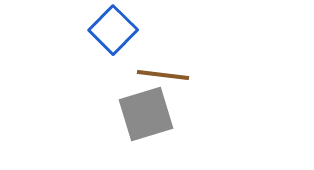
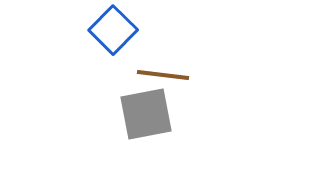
gray square: rotated 6 degrees clockwise
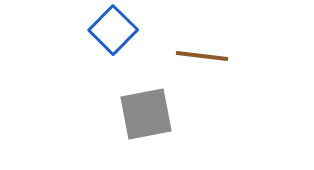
brown line: moved 39 px right, 19 px up
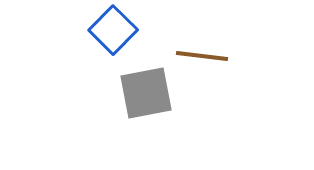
gray square: moved 21 px up
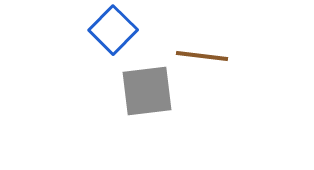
gray square: moved 1 px right, 2 px up; rotated 4 degrees clockwise
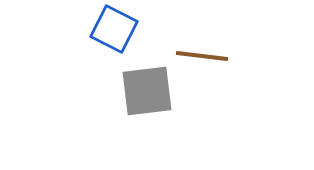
blue square: moved 1 px right, 1 px up; rotated 18 degrees counterclockwise
